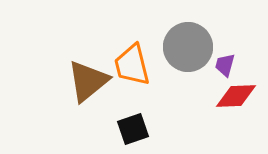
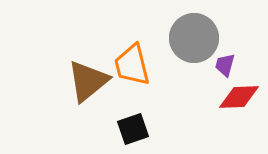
gray circle: moved 6 px right, 9 px up
red diamond: moved 3 px right, 1 px down
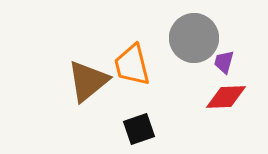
purple trapezoid: moved 1 px left, 3 px up
red diamond: moved 13 px left
black square: moved 6 px right
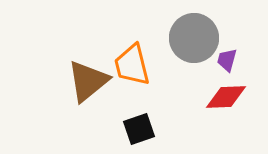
purple trapezoid: moved 3 px right, 2 px up
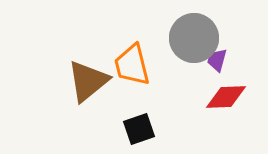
purple trapezoid: moved 10 px left
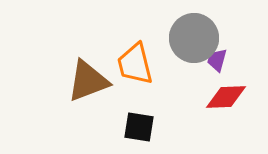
orange trapezoid: moved 3 px right, 1 px up
brown triangle: rotated 18 degrees clockwise
black square: moved 2 px up; rotated 28 degrees clockwise
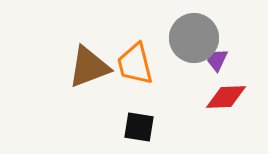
purple trapezoid: rotated 10 degrees clockwise
brown triangle: moved 1 px right, 14 px up
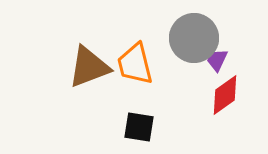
red diamond: moved 1 px left, 2 px up; rotated 33 degrees counterclockwise
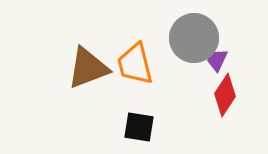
brown triangle: moved 1 px left, 1 px down
red diamond: rotated 21 degrees counterclockwise
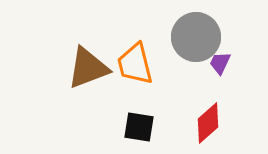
gray circle: moved 2 px right, 1 px up
purple trapezoid: moved 3 px right, 3 px down
red diamond: moved 17 px left, 28 px down; rotated 15 degrees clockwise
